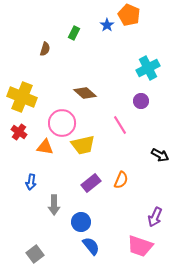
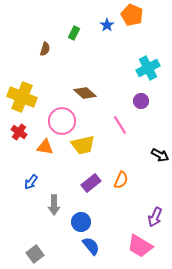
orange pentagon: moved 3 px right
pink circle: moved 2 px up
blue arrow: rotated 28 degrees clockwise
pink trapezoid: rotated 12 degrees clockwise
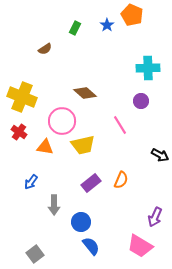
green rectangle: moved 1 px right, 5 px up
brown semicircle: rotated 40 degrees clockwise
cyan cross: rotated 25 degrees clockwise
